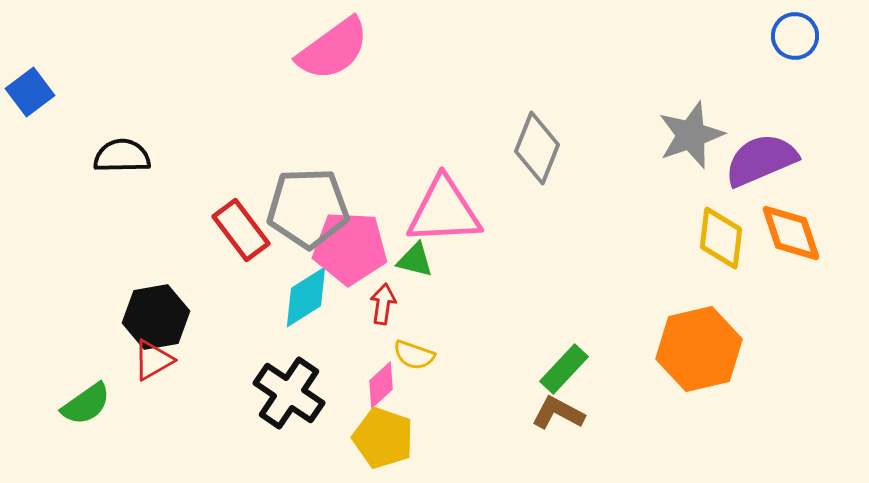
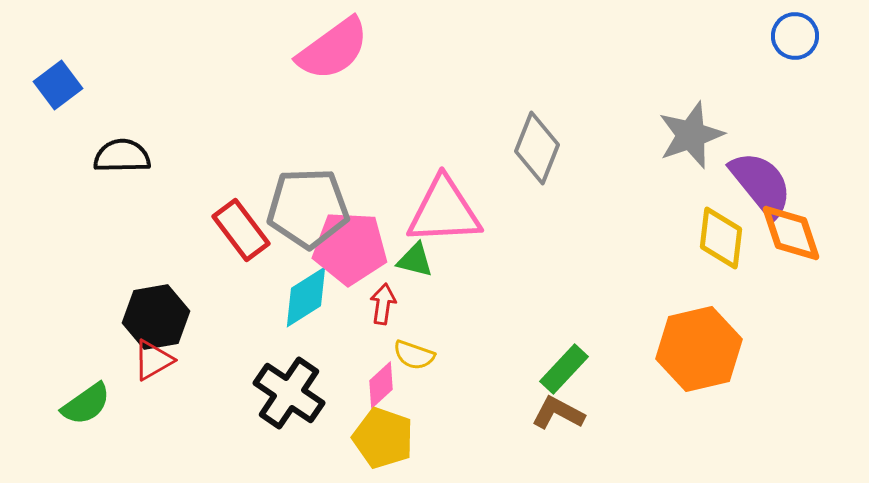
blue square: moved 28 px right, 7 px up
purple semicircle: moved 24 px down; rotated 74 degrees clockwise
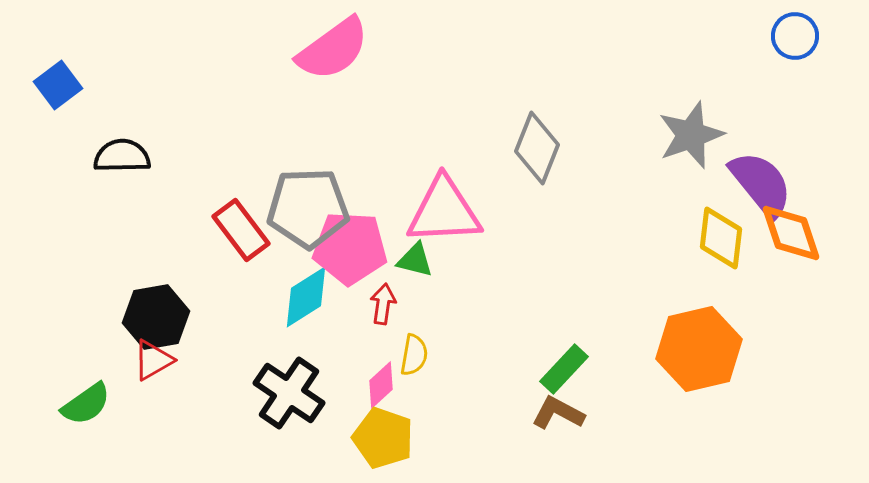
yellow semicircle: rotated 99 degrees counterclockwise
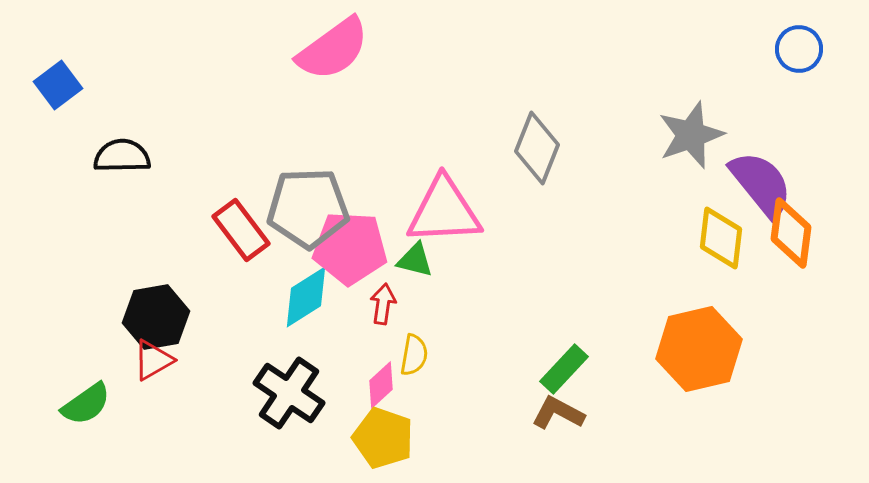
blue circle: moved 4 px right, 13 px down
orange diamond: rotated 26 degrees clockwise
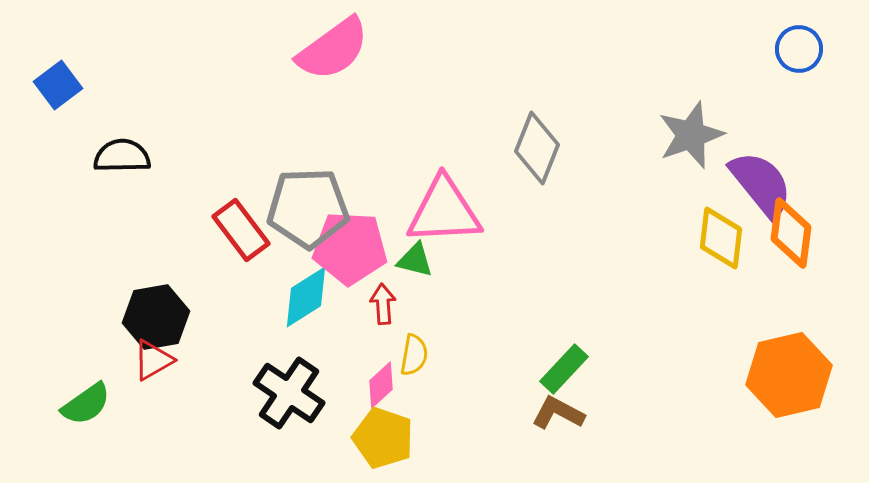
red arrow: rotated 12 degrees counterclockwise
orange hexagon: moved 90 px right, 26 px down
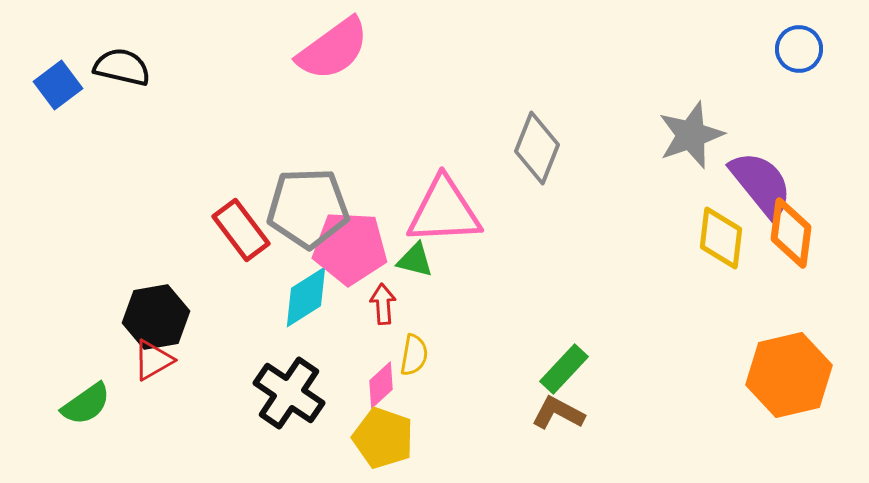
black semicircle: moved 89 px up; rotated 14 degrees clockwise
